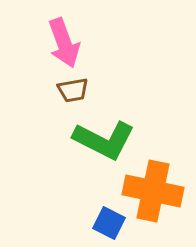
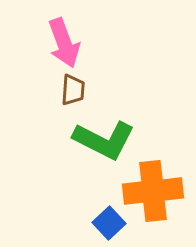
brown trapezoid: rotated 76 degrees counterclockwise
orange cross: rotated 18 degrees counterclockwise
blue square: rotated 20 degrees clockwise
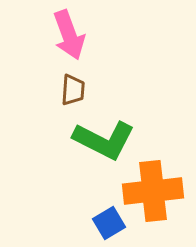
pink arrow: moved 5 px right, 8 px up
blue square: rotated 12 degrees clockwise
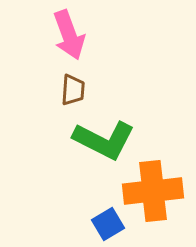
blue square: moved 1 px left, 1 px down
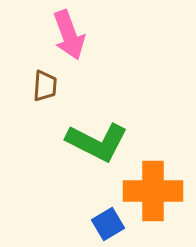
brown trapezoid: moved 28 px left, 4 px up
green L-shape: moved 7 px left, 2 px down
orange cross: rotated 6 degrees clockwise
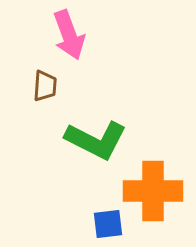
green L-shape: moved 1 px left, 2 px up
blue square: rotated 24 degrees clockwise
